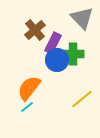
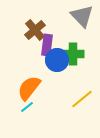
gray triangle: moved 2 px up
purple rectangle: moved 6 px left, 2 px down; rotated 20 degrees counterclockwise
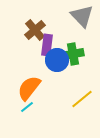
green cross: rotated 10 degrees counterclockwise
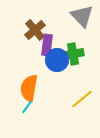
orange semicircle: rotated 28 degrees counterclockwise
cyan line: rotated 16 degrees counterclockwise
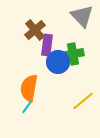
blue circle: moved 1 px right, 2 px down
yellow line: moved 1 px right, 2 px down
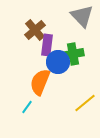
orange semicircle: moved 11 px right, 6 px up; rotated 12 degrees clockwise
yellow line: moved 2 px right, 2 px down
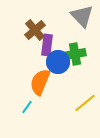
green cross: moved 2 px right
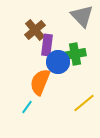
yellow line: moved 1 px left
